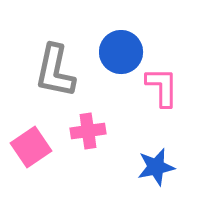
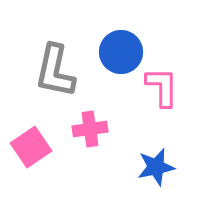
pink cross: moved 2 px right, 2 px up
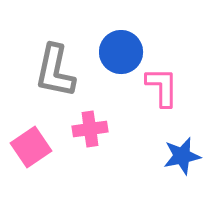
blue star: moved 26 px right, 11 px up
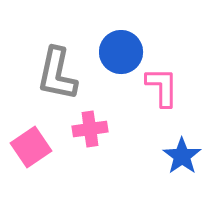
gray L-shape: moved 2 px right, 3 px down
blue star: rotated 24 degrees counterclockwise
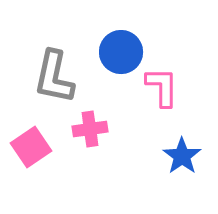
gray L-shape: moved 3 px left, 3 px down
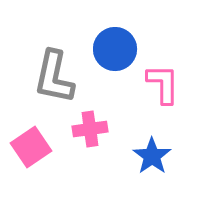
blue circle: moved 6 px left, 3 px up
pink L-shape: moved 1 px right, 3 px up
blue star: moved 30 px left
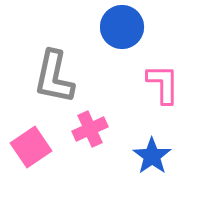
blue circle: moved 7 px right, 22 px up
pink cross: rotated 16 degrees counterclockwise
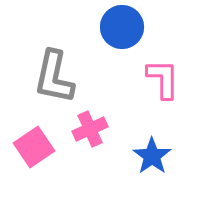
pink L-shape: moved 5 px up
pink square: moved 3 px right
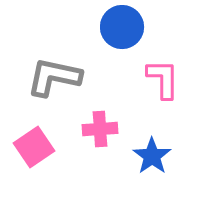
gray L-shape: rotated 90 degrees clockwise
pink cross: moved 10 px right; rotated 20 degrees clockwise
